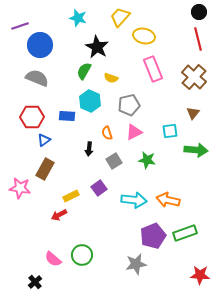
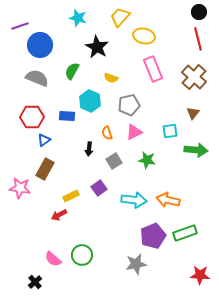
green semicircle: moved 12 px left
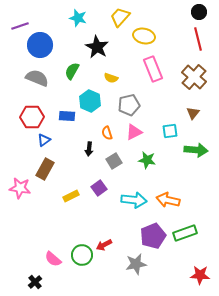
red arrow: moved 45 px right, 30 px down
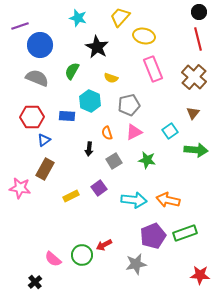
cyan square: rotated 28 degrees counterclockwise
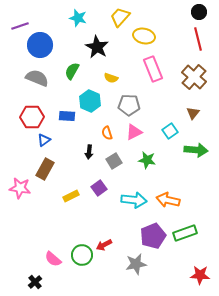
gray pentagon: rotated 15 degrees clockwise
black arrow: moved 3 px down
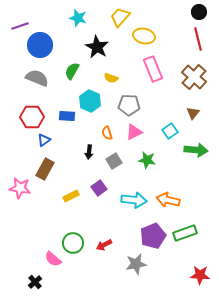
green circle: moved 9 px left, 12 px up
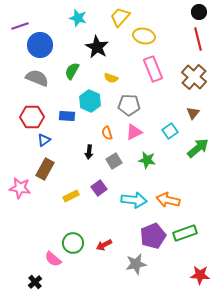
green arrow: moved 2 px right, 2 px up; rotated 45 degrees counterclockwise
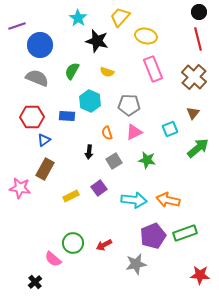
cyan star: rotated 18 degrees clockwise
purple line: moved 3 px left
yellow ellipse: moved 2 px right
black star: moved 6 px up; rotated 15 degrees counterclockwise
yellow semicircle: moved 4 px left, 6 px up
cyan square: moved 2 px up; rotated 14 degrees clockwise
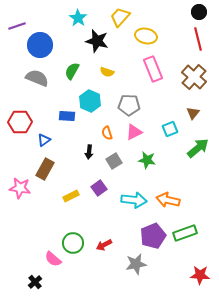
red hexagon: moved 12 px left, 5 px down
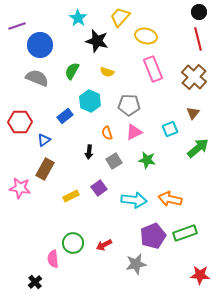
blue rectangle: moved 2 px left; rotated 42 degrees counterclockwise
orange arrow: moved 2 px right, 1 px up
pink semicircle: rotated 42 degrees clockwise
